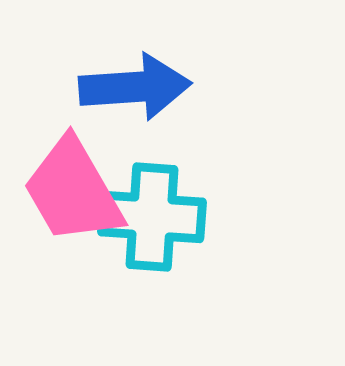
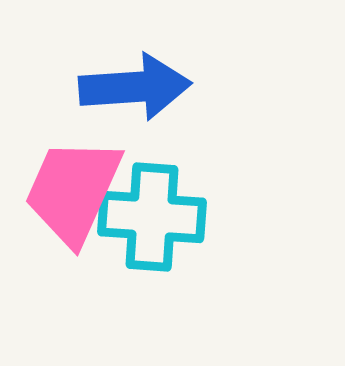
pink trapezoid: rotated 54 degrees clockwise
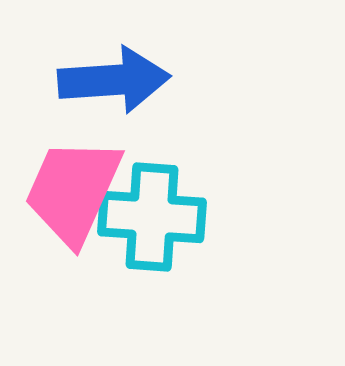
blue arrow: moved 21 px left, 7 px up
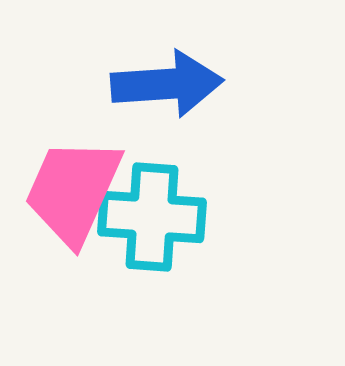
blue arrow: moved 53 px right, 4 px down
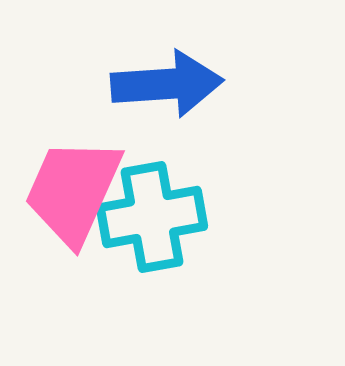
cyan cross: rotated 14 degrees counterclockwise
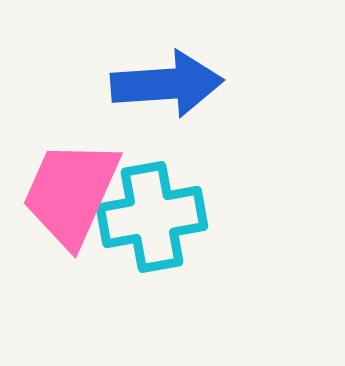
pink trapezoid: moved 2 px left, 2 px down
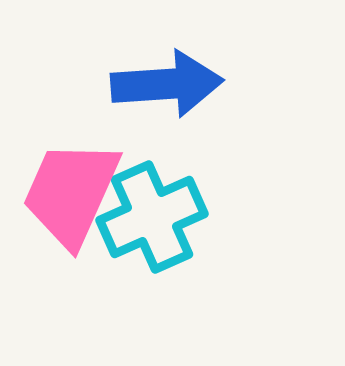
cyan cross: rotated 14 degrees counterclockwise
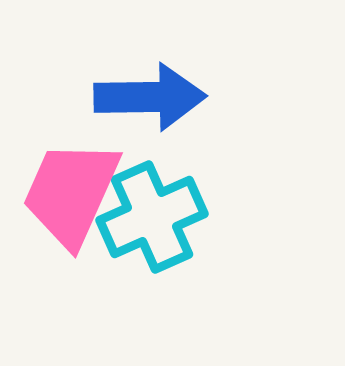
blue arrow: moved 17 px left, 13 px down; rotated 3 degrees clockwise
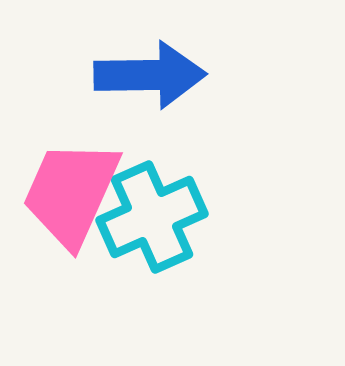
blue arrow: moved 22 px up
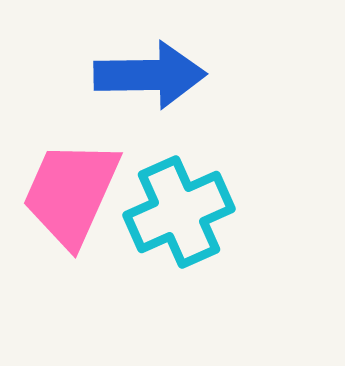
cyan cross: moved 27 px right, 5 px up
